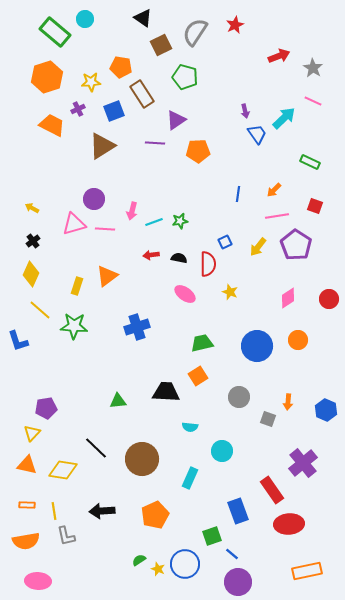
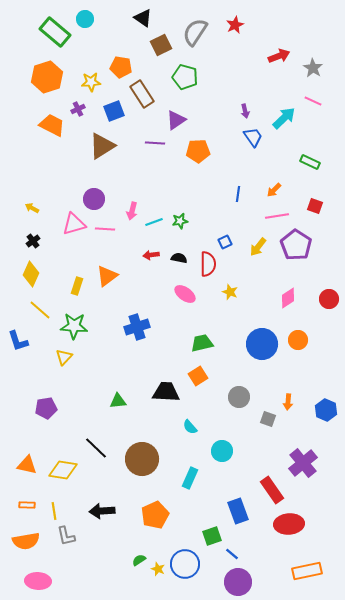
blue trapezoid at (257, 134): moved 4 px left, 3 px down
blue circle at (257, 346): moved 5 px right, 2 px up
cyan semicircle at (190, 427): rotated 42 degrees clockwise
yellow triangle at (32, 433): moved 32 px right, 76 px up
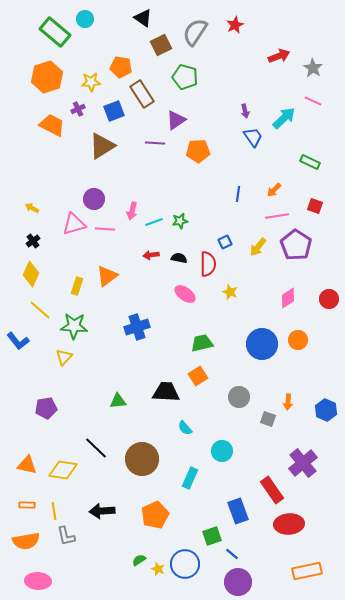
blue L-shape at (18, 341): rotated 20 degrees counterclockwise
cyan semicircle at (190, 427): moved 5 px left, 1 px down
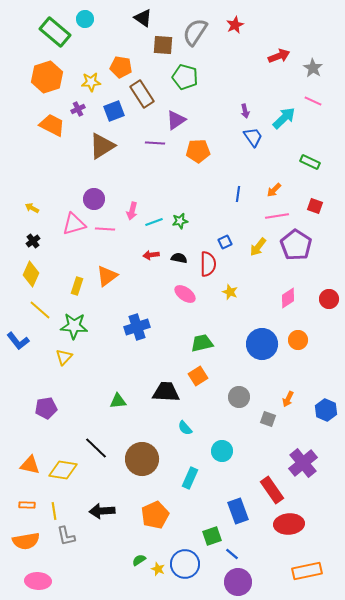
brown square at (161, 45): moved 2 px right; rotated 30 degrees clockwise
orange arrow at (288, 402): moved 3 px up; rotated 21 degrees clockwise
orange triangle at (27, 465): moved 3 px right
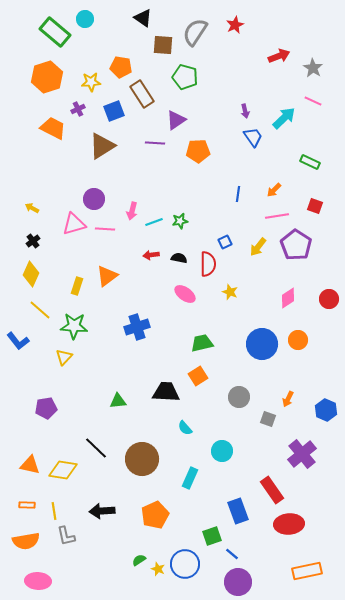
orange trapezoid at (52, 125): moved 1 px right, 3 px down
purple cross at (303, 463): moved 1 px left, 9 px up
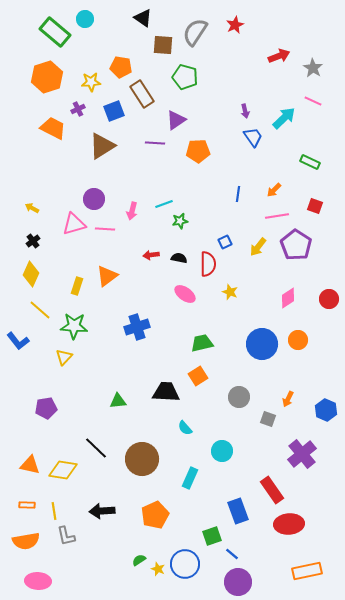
cyan line at (154, 222): moved 10 px right, 18 px up
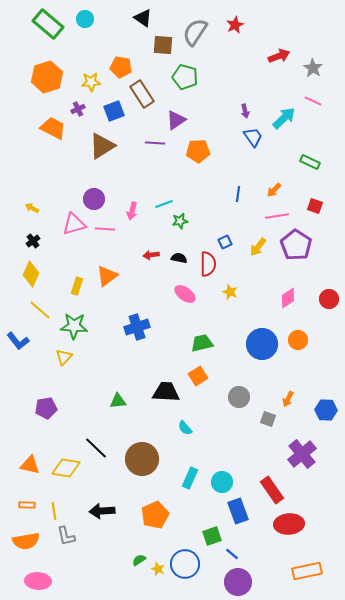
green rectangle at (55, 32): moved 7 px left, 8 px up
blue hexagon at (326, 410): rotated 20 degrees counterclockwise
cyan circle at (222, 451): moved 31 px down
yellow diamond at (63, 470): moved 3 px right, 2 px up
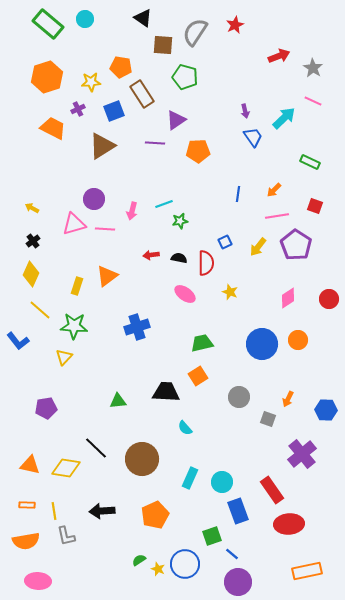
red semicircle at (208, 264): moved 2 px left, 1 px up
